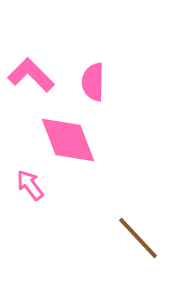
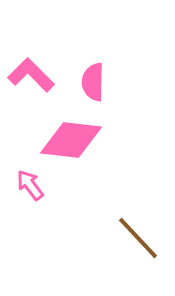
pink diamond: moved 3 px right; rotated 62 degrees counterclockwise
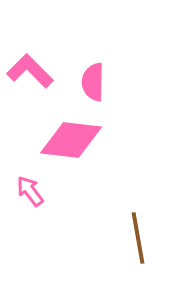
pink L-shape: moved 1 px left, 4 px up
pink arrow: moved 6 px down
brown line: rotated 33 degrees clockwise
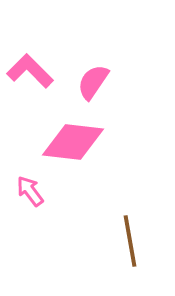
pink semicircle: rotated 33 degrees clockwise
pink diamond: moved 2 px right, 2 px down
brown line: moved 8 px left, 3 px down
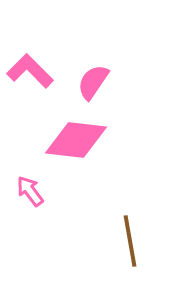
pink diamond: moved 3 px right, 2 px up
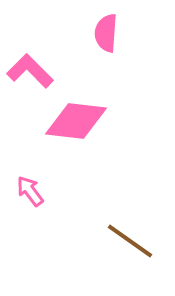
pink semicircle: moved 13 px right, 49 px up; rotated 30 degrees counterclockwise
pink diamond: moved 19 px up
brown line: rotated 45 degrees counterclockwise
